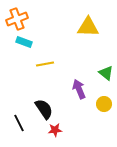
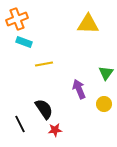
yellow triangle: moved 3 px up
yellow line: moved 1 px left
green triangle: rotated 28 degrees clockwise
black line: moved 1 px right, 1 px down
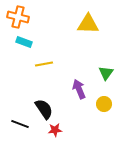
orange cross: moved 1 px right, 2 px up; rotated 35 degrees clockwise
black line: rotated 42 degrees counterclockwise
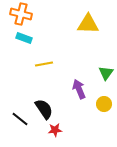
orange cross: moved 3 px right, 3 px up
cyan rectangle: moved 4 px up
black line: moved 5 px up; rotated 18 degrees clockwise
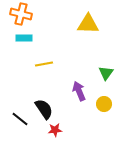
cyan rectangle: rotated 21 degrees counterclockwise
purple arrow: moved 2 px down
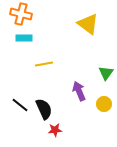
yellow triangle: rotated 35 degrees clockwise
black semicircle: rotated 10 degrees clockwise
black line: moved 14 px up
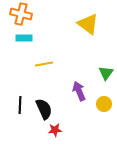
black line: rotated 54 degrees clockwise
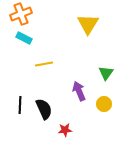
orange cross: rotated 35 degrees counterclockwise
yellow triangle: rotated 25 degrees clockwise
cyan rectangle: rotated 28 degrees clockwise
red star: moved 10 px right
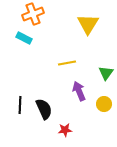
orange cross: moved 12 px right
yellow line: moved 23 px right, 1 px up
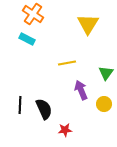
orange cross: rotated 35 degrees counterclockwise
cyan rectangle: moved 3 px right, 1 px down
purple arrow: moved 2 px right, 1 px up
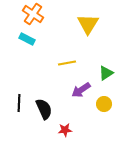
green triangle: rotated 21 degrees clockwise
purple arrow: rotated 102 degrees counterclockwise
black line: moved 1 px left, 2 px up
